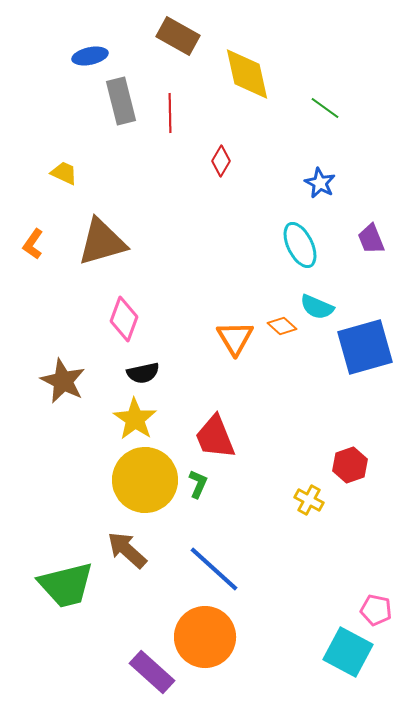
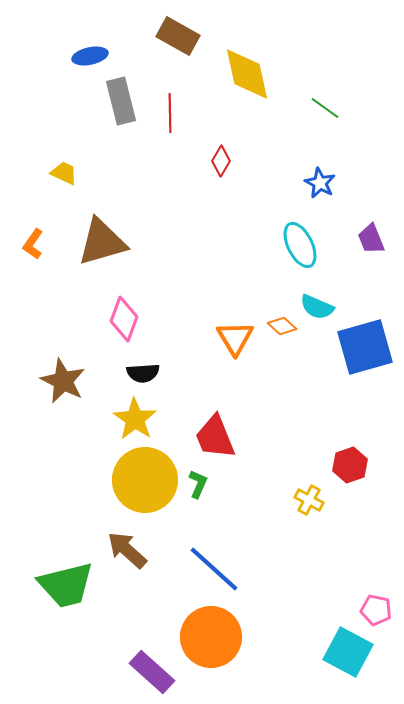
black semicircle: rotated 8 degrees clockwise
orange circle: moved 6 px right
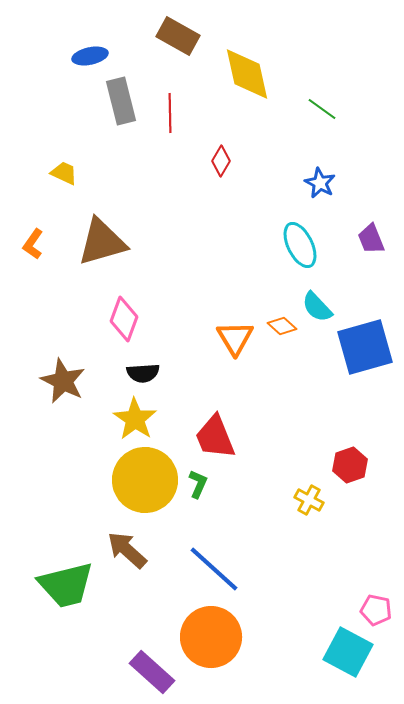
green line: moved 3 px left, 1 px down
cyan semicircle: rotated 24 degrees clockwise
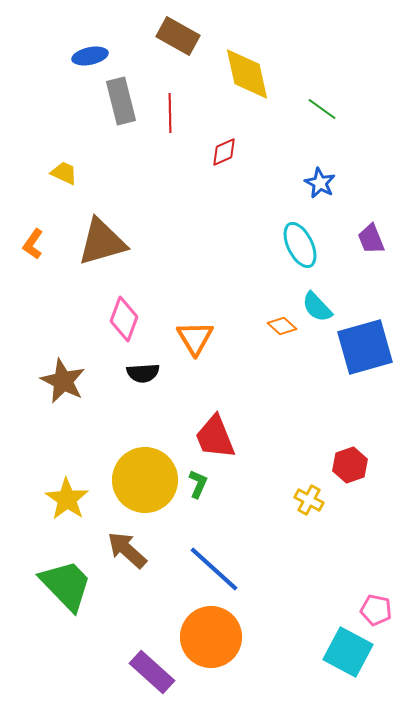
red diamond: moved 3 px right, 9 px up; rotated 36 degrees clockwise
orange triangle: moved 40 px left
yellow star: moved 68 px left, 80 px down
green trapezoid: rotated 120 degrees counterclockwise
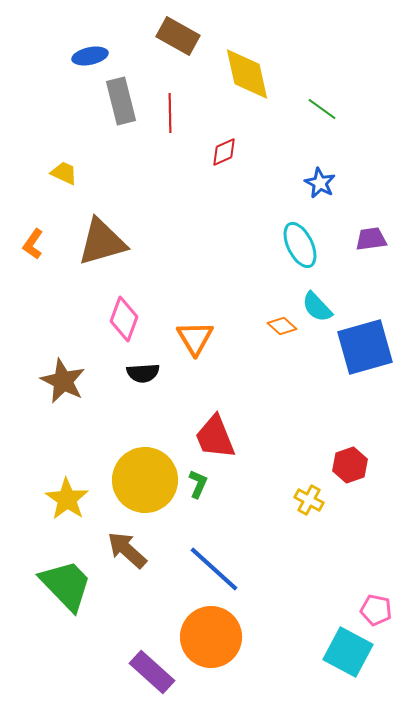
purple trapezoid: rotated 104 degrees clockwise
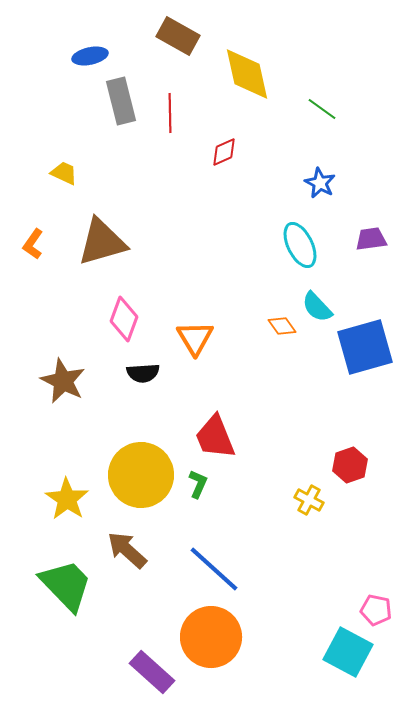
orange diamond: rotated 12 degrees clockwise
yellow circle: moved 4 px left, 5 px up
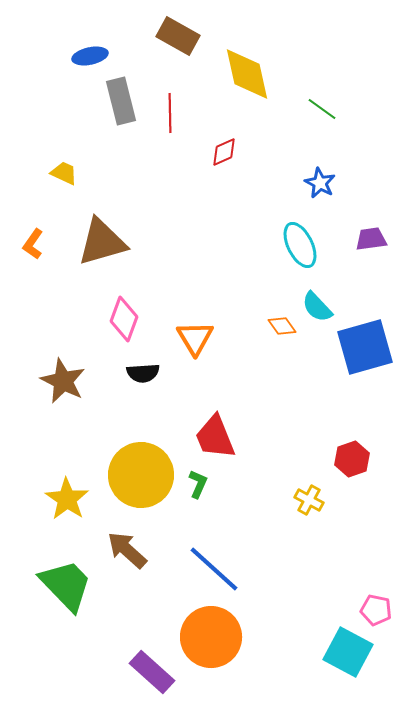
red hexagon: moved 2 px right, 6 px up
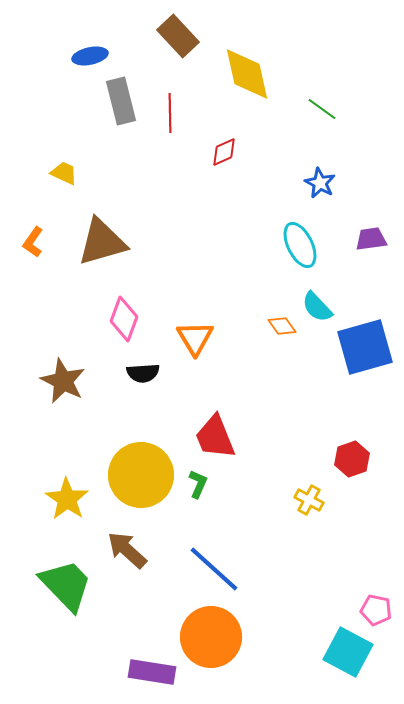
brown rectangle: rotated 18 degrees clockwise
orange L-shape: moved 2 px up
purple rectangle: rotated 33 degrees counterclockwise
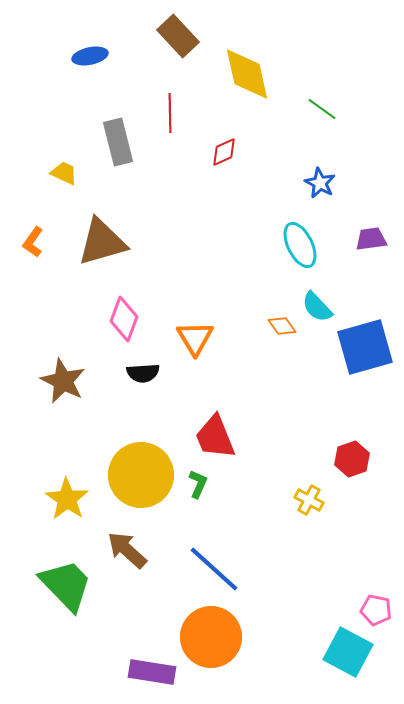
gray rectangle: moved 3 px left, 41 px down
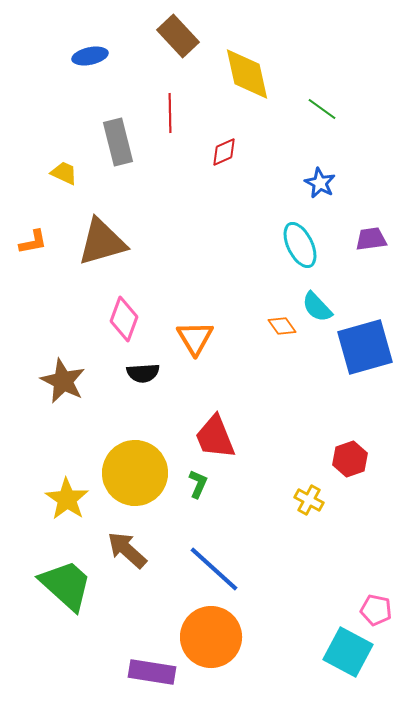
orange L-shape: rotated 136 degrees counterclockwise
red hexagon: moved 2 px left
yellow circle: moved 6 px left, 2 px up
green trapezoid: rotated 4 degrees counterclockwise
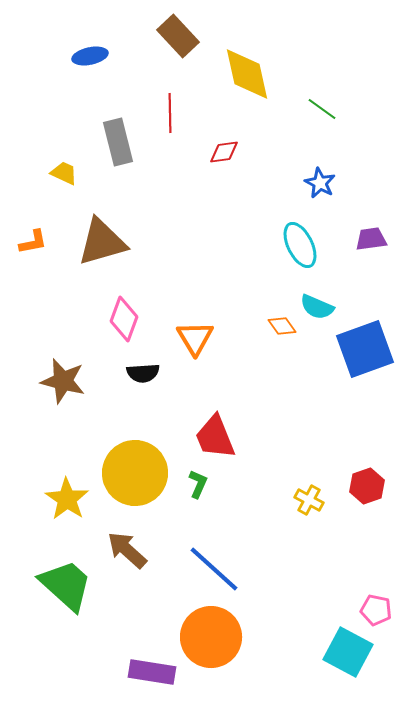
red diamond: rotated 16 degrees clockwise
cyan semicircle: rotated 24 degrees counterclockwise
blue square: moved 2 px down; rotated 4 degrees counterclockwise
brown star: rotated 12 degrees counterclockwise
red hexagon: moved 17 px right, 27 px down
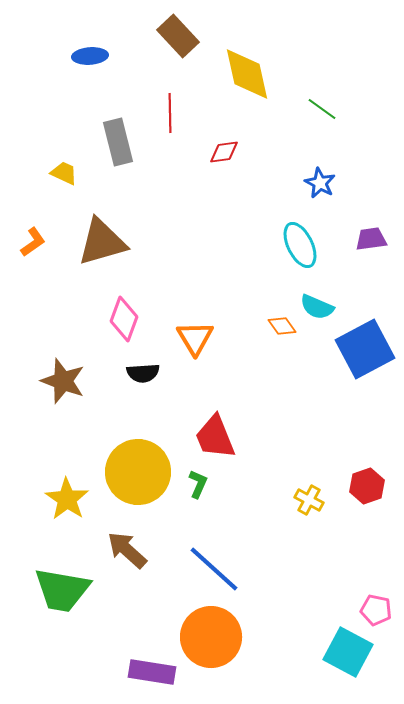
blue ellipse: rotated 8 degrees clockwise
orange L-shape: rotated 24 degrees counterclockwise
blue square: rotated 8 degrees counterclockwise
brown star: rotated 6 degrees clockwise
yellow circle: moved 3 px right, 1 px up
green trapezoid: moved 4 px left, 5 px down; rotated 148 degrees clockwise
